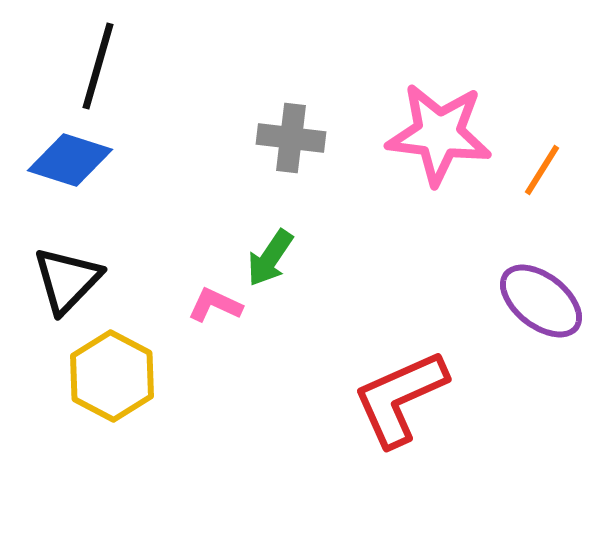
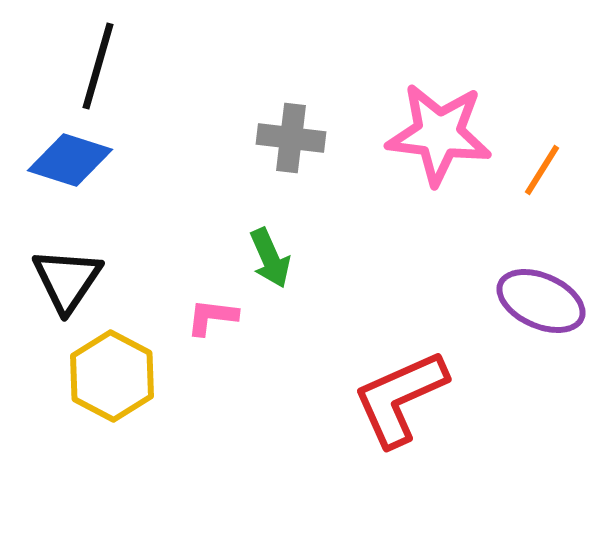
green arrow: rotated 58 degrees counterclockwise
black triangle: rotated 10 degrees counterclockwise
purple ellipse: rotated 14 degrees counterclockwise
pink L-shape: moved 3 px left, 12 px down; rotated 18 degrees counterclockwise
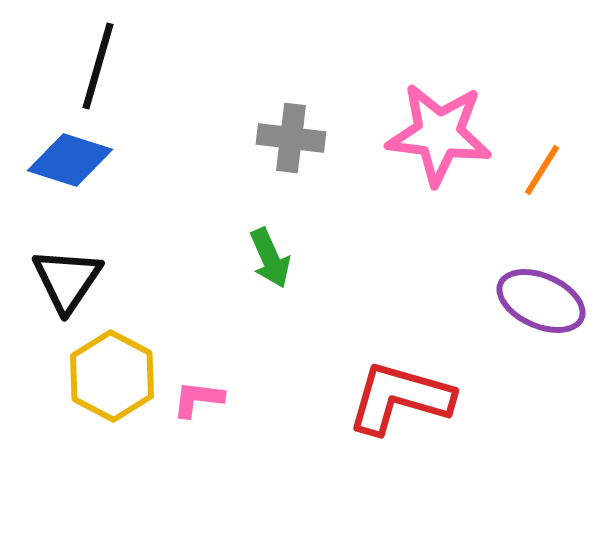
pink L-shape: moved 14 px left, 82 px down
red L-shape: rotated 40 degrees clockwise
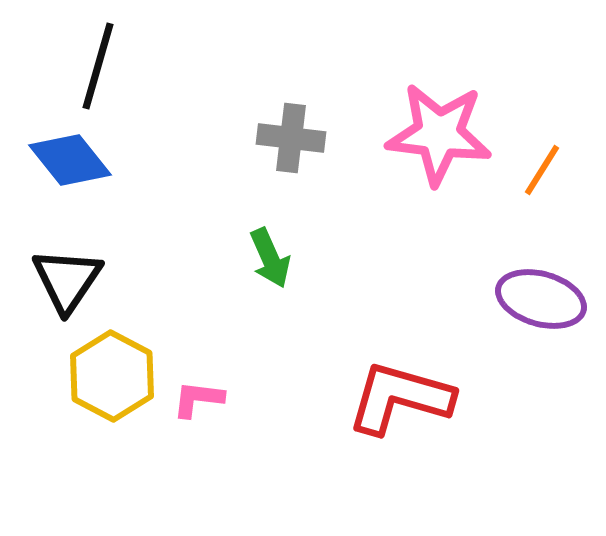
blue diamond: rotated 34 degrees clockwise
purple ellipse: moved 2 px up; rotated 8 degrees counterclockwise
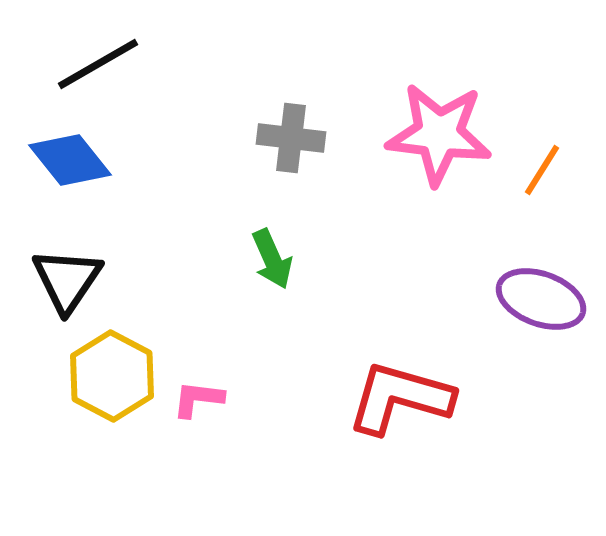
black line: moved 2 px up; rotated 44 degrees clockwise
green arrow: moved 2 px right, 1 px down
purple ellipse: rotated 4 degrees clockwise
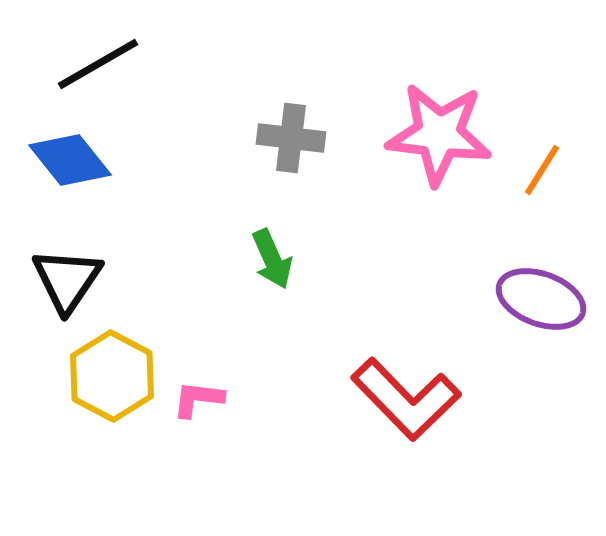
red L-shape: moved 6 px right, 1 px down; rotated 150 degrees counterclockwise
